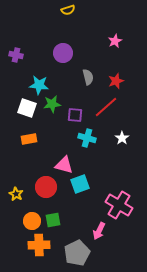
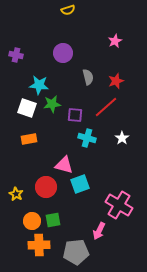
gray pentagon: moved 1 px left, 1 px up; rotated 20 degrees clockwise
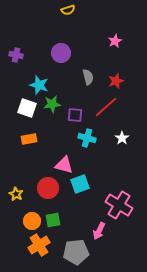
purple circle: moved 2 px left
cyan star: rotated 12 degrees clockwise
red circle: moved 2 px right, 1 px down
orange cross: rotated 30 degrees counterclockwise
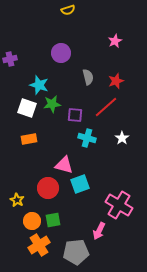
purple cross: moved 6 px left, 4 px down; rotated 24 degrees counterclockwise
yellow star: moved 1 px right, 6 px down
